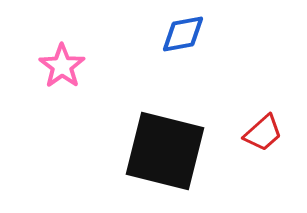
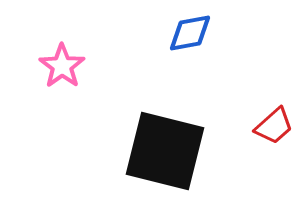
blue diamond: moved 7 px right, 1 px up
red trapezoid: moved 11 px right, 7 px up
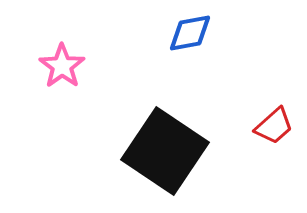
black square: rotated 20 degrees clockwise
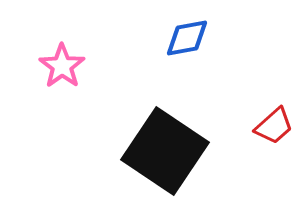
blue diamond: moved 3 px left, 5 px down
